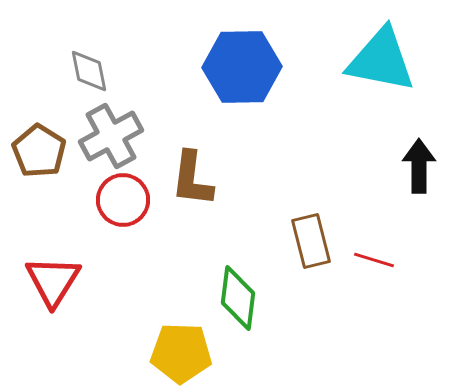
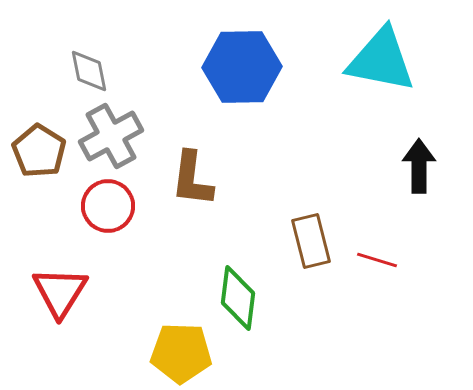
red circle: moved 15 px left, 6 px down
red line: moved 3 px right
red triangle: moved 7 px right, 11 px down
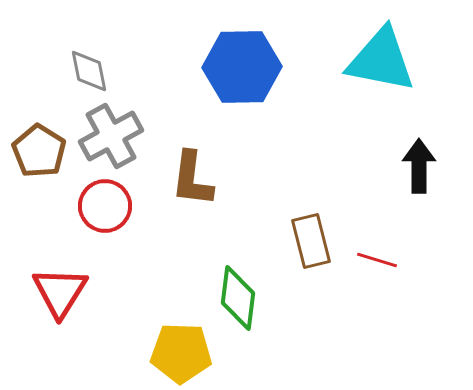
red circle: moved 3 px left
